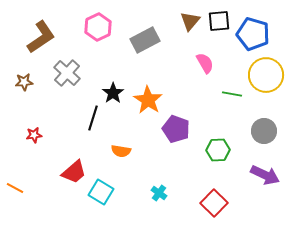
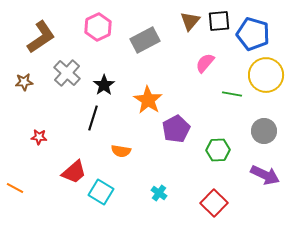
pink semicircle: rotated 110 degrees counterclockwise
black star: moved 9 px left, 8 px up
purple pentagon: rotated 24 degrees clockwise
red star: moved 5 px right, 2 px down; rotated 14 degrees clockwise
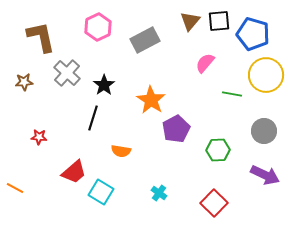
brown L-shape: rotated 68 degrees counterclockwise
orange star: moved 3 px right
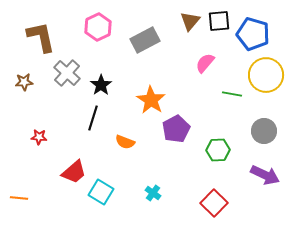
black star: moved 3 px left
orange semicircle: moved 4 px right, 9 px up; rotated 12 degrees clockwise
orange line: moved 4 px right, 10 px down; rotated 24 degrees counterclockwise
cyan cross: moved 6 px left
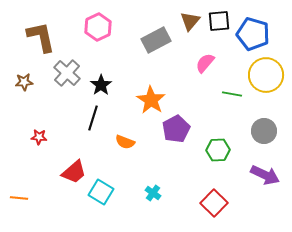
gray rectangle: moved 11 px right
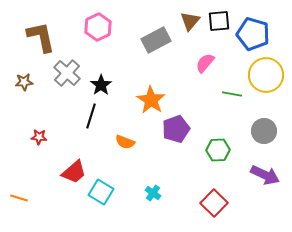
black line: moved 2 px left, 2 px up
purple pentagon: rotated 8 degrees clockwise
orange line: rotated 12 degrees clockwise
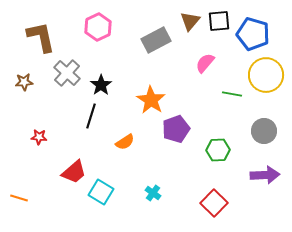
orange semicircle: rotated 54 degrees counterclockwise
purple arrow: rotated 28 degrees counterclockwise
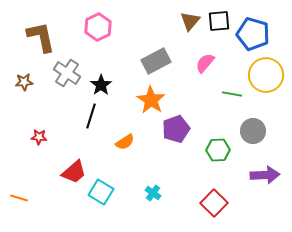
gray rectangle: moved 21 px down
gray cross: rotated 8 degrees counterclockwise
gray circle: moved 11 px left
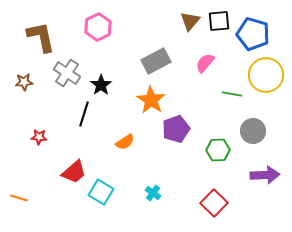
black line: moved 7 px left, 2 px up
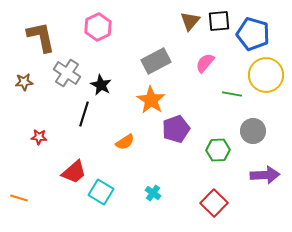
black star: rotated 10 degrees counterclockwise
